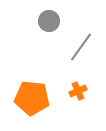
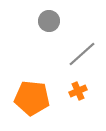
gray line: moved 1 px right, 7 px down; rotated 12 degrees clockwise
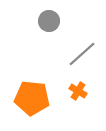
orange cross: rotated 36 degrees counterclockwise
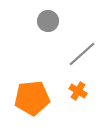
gray circle: moved 1 px left
orange pentagon: rotated 12 degrees counterclockwise
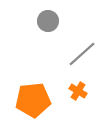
orange pentagon: moved 1 px right, 2 px down
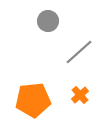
gray line: moved 3 px left, 2 px up
orange cross: moved 2 px right, 4 px down; rotated 18 degrees clockwise
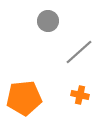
orange cross: rotated 36 degrees counterclockwise
orange pentagon: moved 9 px left, 2 px up
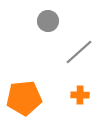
orange cross: rotated 12 degrees counterclockwise
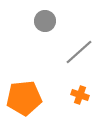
gray circle: moved 3 px left
orange cross: rotated 18 degrees clockwise
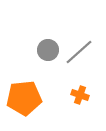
gray circle: moved 3 px right, 29 px down
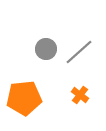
gray circle: moved 2 px left, 1 px up
orange cross: rotated 18 degrees clockwise
